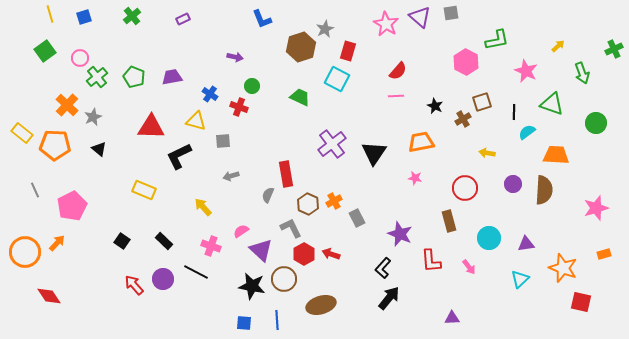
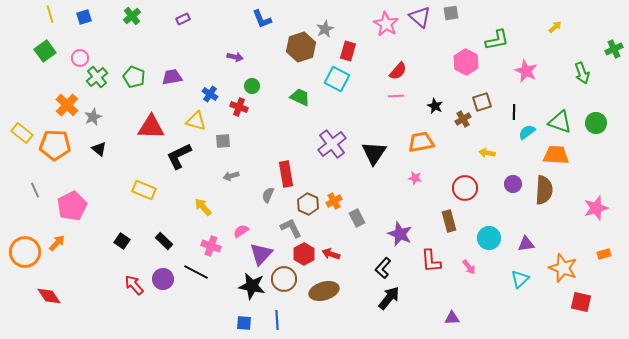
yellow arrow at (558, 46): moved 3 px left, 19 px up
green triangle at (552, 104): moved 8 px right, 18 px down
purple triangle at (261, 250): moved 4 px down; rotated 30 degrees clockwise
brown ellipse at (321, 305): moved 3 px right, 14 px up
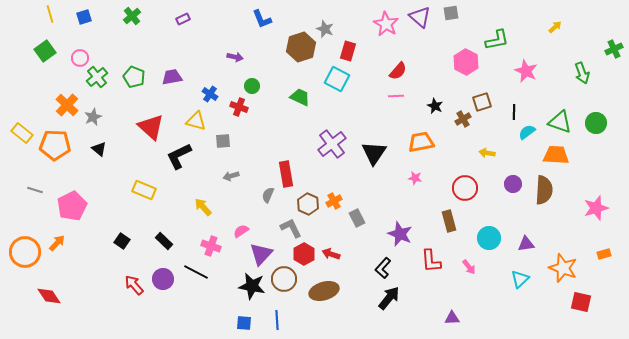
gray star at (325, 29): rotated 24 degrees counterclockwise
red triangle at (151, 127): rotated 40 degrees clockwise
gray line at (35, 190): rotated 49 degrees counterclockwise
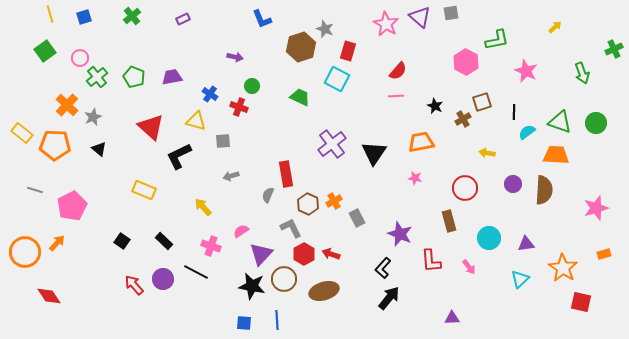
orange star at (563, 268): rotated 12 degrees clockwise
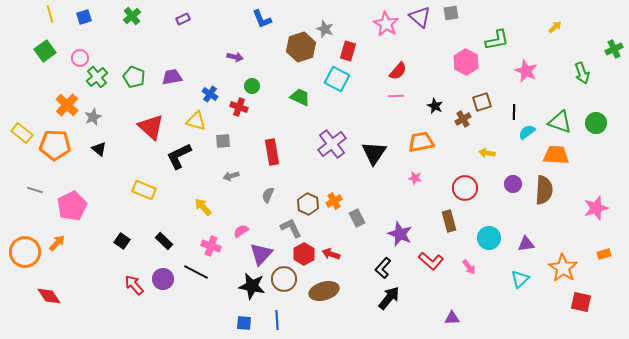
red rectangle at (286, 174): moved 14 px left, 22 px up
red L-shape at (431, 261): rotated 45 degrees counterclockwise
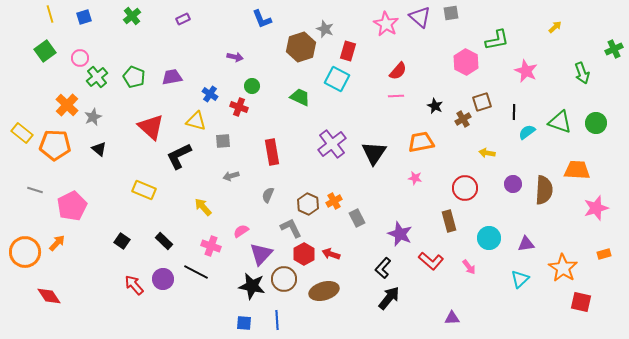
orange trapezoid at (556, 155): moved 21 px right, 15 px down
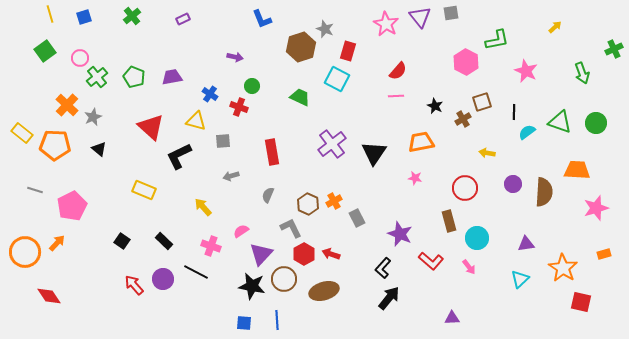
purple triangle at (420, 17): rotated 10 degrees clockwise
brown semicircle at (544, 190): moved 2 px down
cyan circle at (489, 238): moved 12 px left
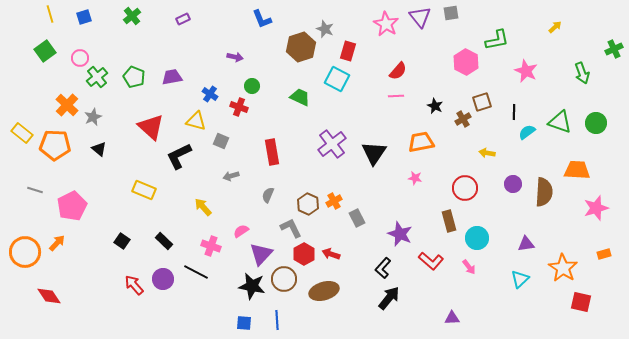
gray square at (223, 141): moved 2 px left; rotated 28 degrees clockwise
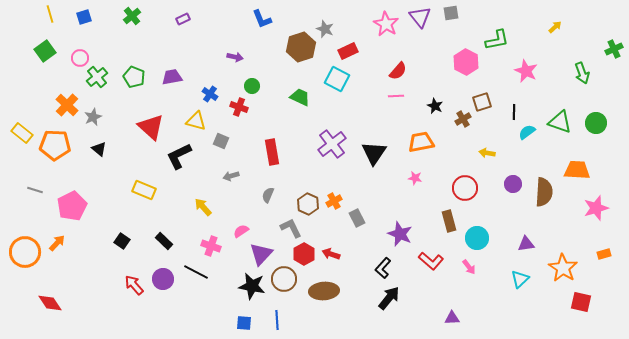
red rectangle at (348, 51): rotated 48 degrees clockwise
brown ellipse at (324, 291): rotated 12 degrees clockwise
red diamond at (49, 296): moved 1 px right, 7 px down
